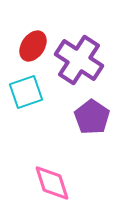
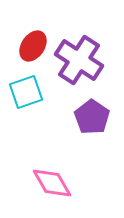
pink diamond: rotated 12 degrees counterclockwise
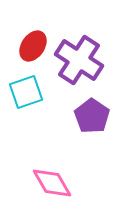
purple pentagon: moved 1 px up
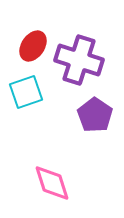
purple cross: rotated 15 degrees counterclockwise
purple pentagon: moved 3 px right, 1 px up
pink diamond: rotated 12 degrees clockwise
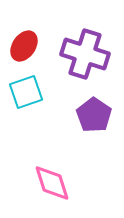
red ellipse: moved 9 px left
purple cross: moved 6 px right, 6 px up
purple pentagon: moved 1 px left
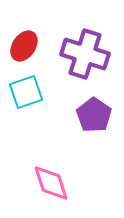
pink diamond: moved 1 px left
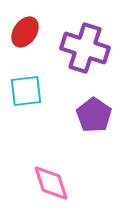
red ellipse: moved 1 px right, 14 px up
purple cross: moved 6 px up
cyan square: moved 1 px up; rotated 12 degrees clockwise
